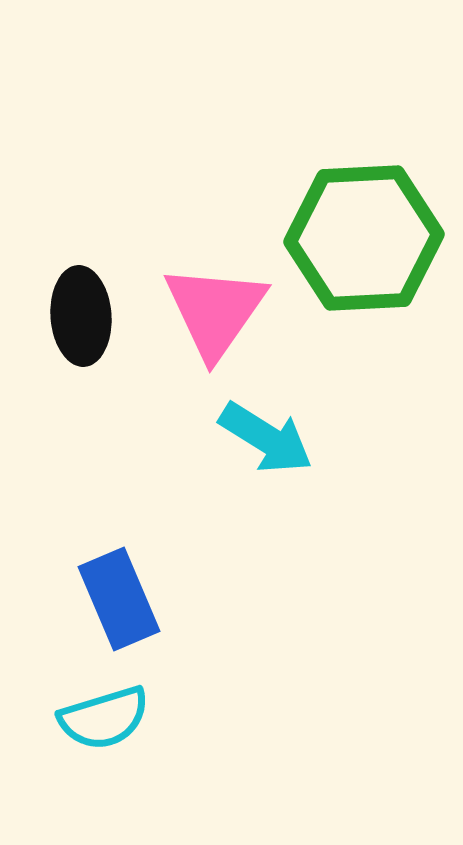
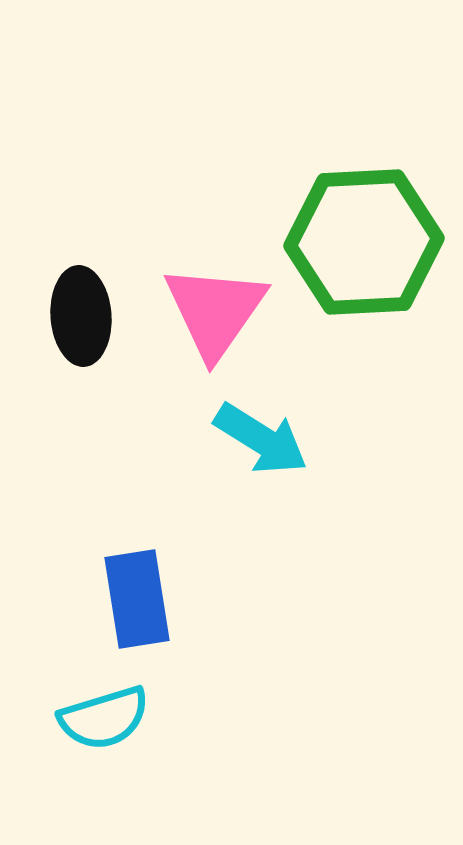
green hexagon: moved 4 px down
cyan arrow: moved 5 px left, 1 px down
blue rectangle: moved 18 px right; rotated 14 degrees clockwise
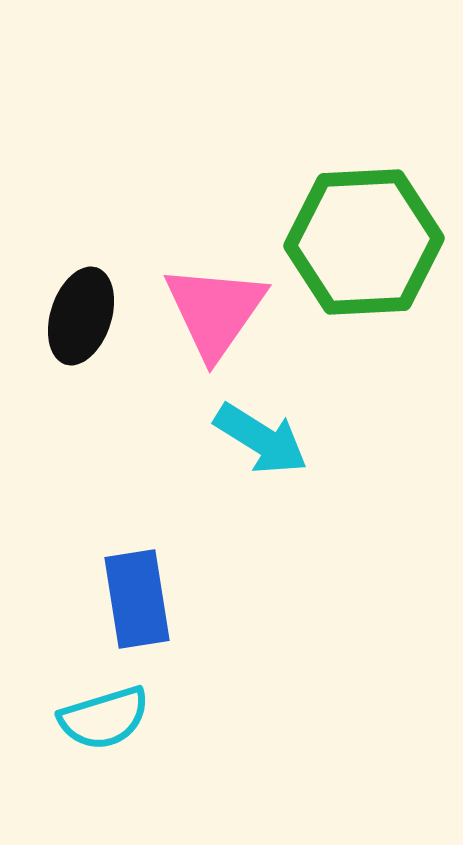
black ellipse: rotated 22 degrees clockwise
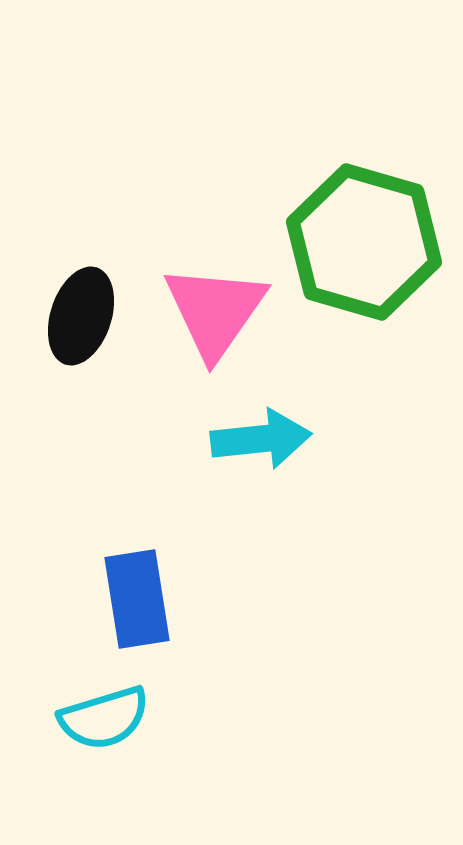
green hexagon: rotated 19 degrees clockwise
cyan arrow: rotated 38 degrees counterclockwise
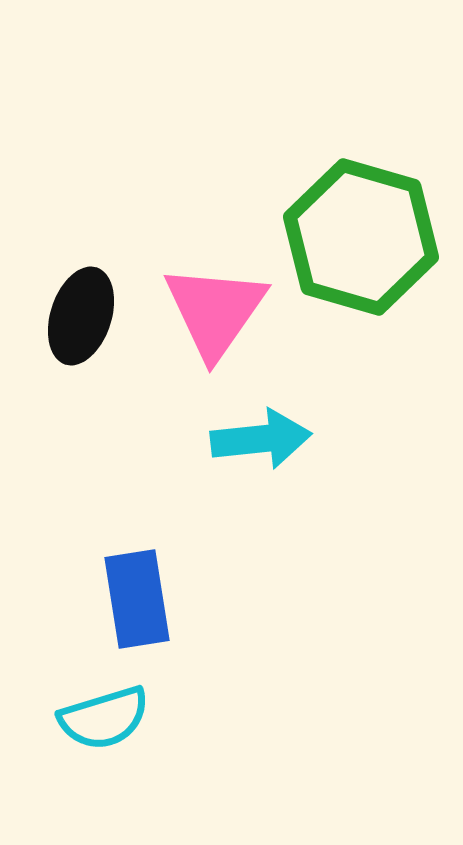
green hexagon: moved 3 px left, 5 px up
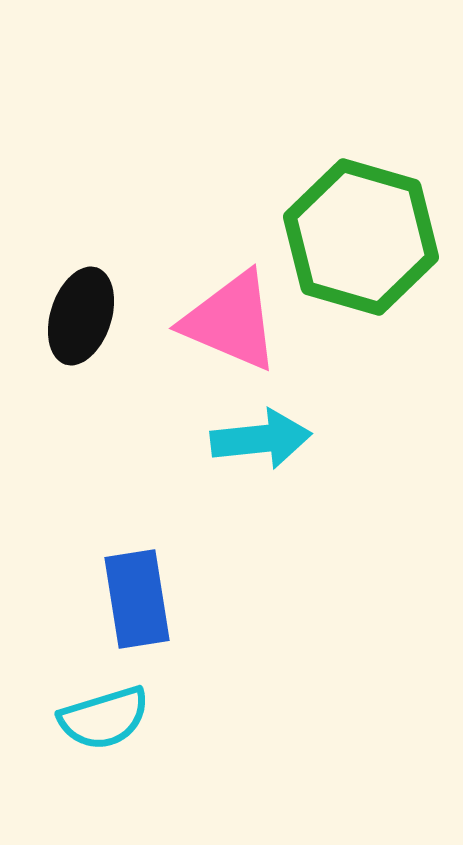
pink triangle: moved 16 px right, 10 px down; rotated 42 degrees counterclockwise
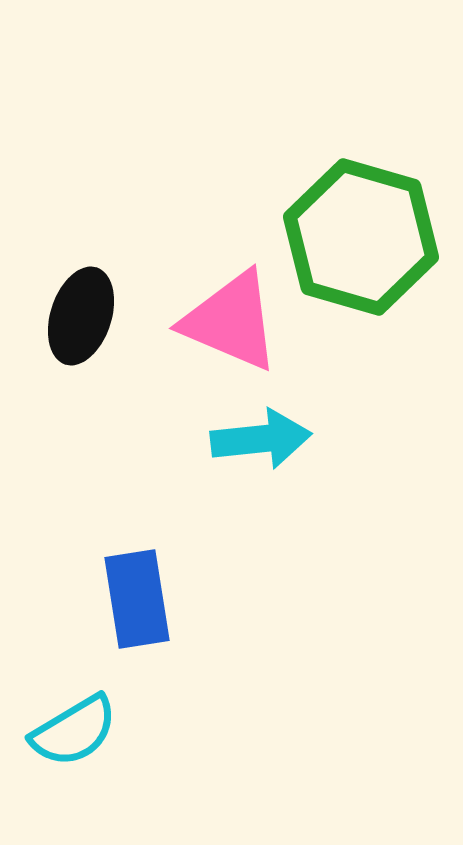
cyan semicircle: moved 30 px left, 13 px down; rotated 14 degrees counterclockwise
